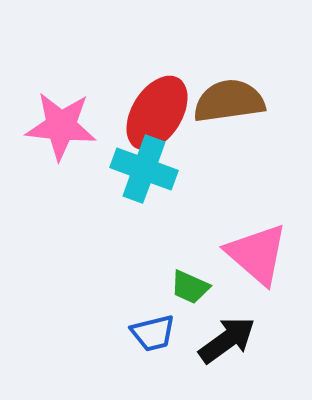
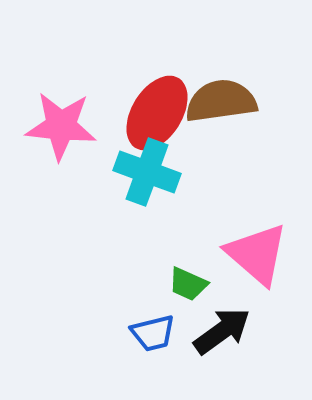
brown semicircle: moved 8 px left
cyan cross: moved 3 px right, 3 px down
green trapezoid: moved 2 px left, 3 px up
black arrow: moved 5 px left, 9 px up
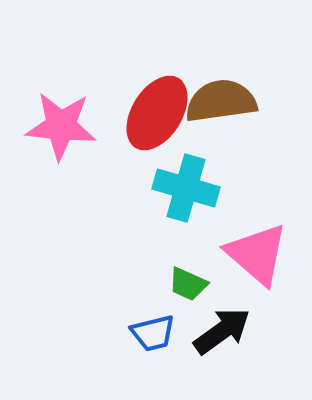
cyan cross: moved 39 px right, 16 px down; rotated 4 degrees counterclockwise
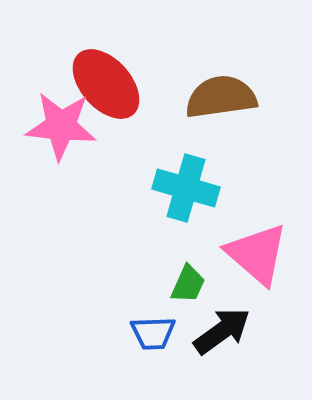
brown semicircle: moved 4 px up
red ellipse: moved 51 px left, 29 px up; rotated 74 degrees counterclockwise
green trapezoid: rotated 90 degrees counterclockwise
blue trapezoid: rotated 12 degrees clockwise
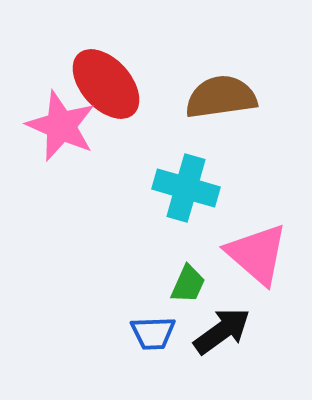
pink star: rotated 18 degrees clockwise
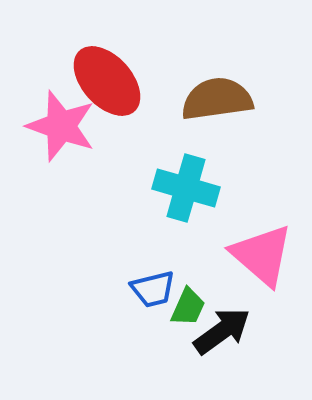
red ellipse: moved 1 px right, 3 px up
brown semicircle: moved 4 px left, 2 px down
pink star: rotated 4 degrees counterclockwise
pink triangle: moved 5 px right, 1 px down
green trapezoid: moved 23 px down
blue trapezoid: moved 44 px up; rotated 12 degrees counterclockwise
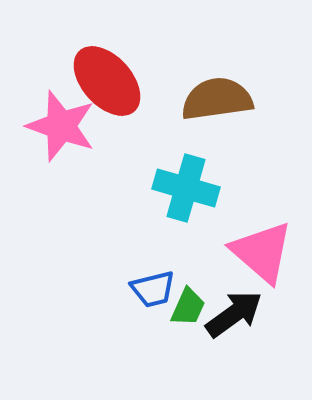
pink triangle: moved 3 px up
black arrow: moved 12 px right, 17 px up
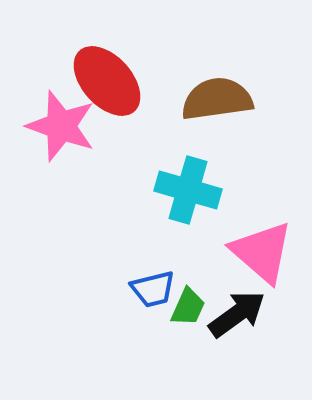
cyan cross: moved 2 px right, 2 px down
black arrow: moved 3 px right
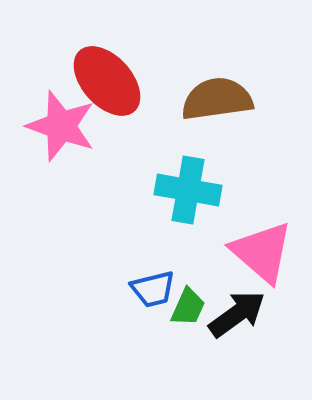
cyan cross: rotated 6 degrees counterclockwise
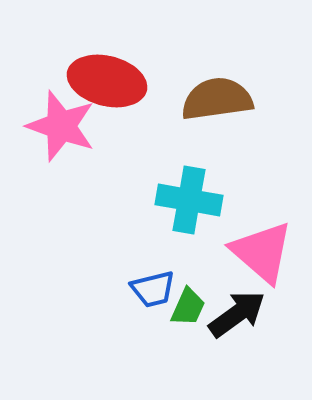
red ellipse: rotated 34 degrees counterclockwise
cyan cross: moved 1 px right, 10 px down
